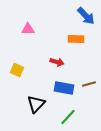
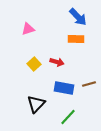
blue arrow: moved 8 px left, 1 px down
pink triangle: rotated 16 degrees counterclockwise
yellow square: moved 17 px right, 6 px up; rotated 24 degrees clockwise
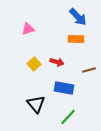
brown line: moved 14 px up
black triangle: rotated 24 degrees counterclockwise
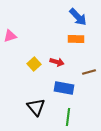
pink triangle: moved 18 px left, 7 px down
brown line: moved 2 px down
black triangle: moved 3 px down
green line: rotated 36 degrees counterclockwise
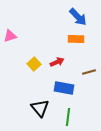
red arrow: rotated 40 degrees counterclockwise
black triangle: moved 4 px right, 1 px down
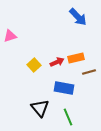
orange rectangle: moved 19 px down; rotated 14 degrees counterclockwise
yellow square: moved 1 px down
green line: rotated 30 degrees counterclockwise
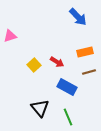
orange rectangle: moved 9 px right, 6 px up
red arrow: rotated 56 degrees clockwise
blue rectangle: moved 3 px right, 1 px up; rotated 18 degrees clockwise
